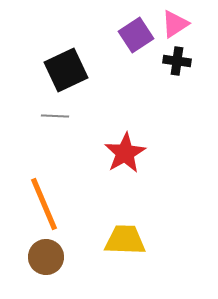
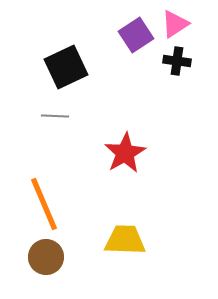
black square: moved 3 px up
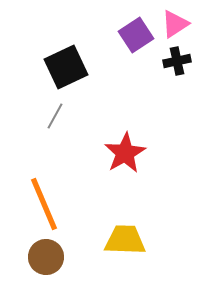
black cross: rotated 20 degrees counterclockwise
gray line: rotated 64 degrees counterclockwise
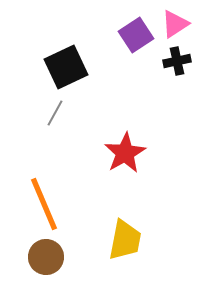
gray line: moved 3 px up
yellow trapezoid: rotated 99 degrees clockwise
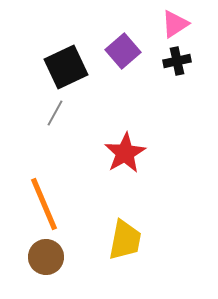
purple square: moved 13 px left, 16 px down; rotated 8 degrees counterclockwise
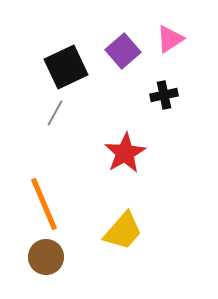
pink triangle: moved 5 px left, 15 px down
black cross: moved 13 px left, 34 px down
yellow trapezoid: moved 2 px left, 9 px up; rotated 30 degrees clockwise
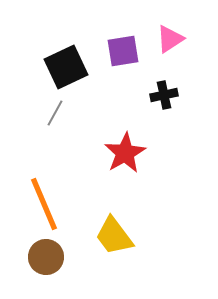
purple square: rotated 32 degrees clockwise
yellow trapezoid: moved 9 px left, 5 px down; rotated 102 degrees clockwise
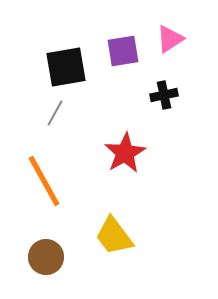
black square: rotated 15 degrees clockwise
orange line: moved 23 px up; rotated 6 degrees counterclockwise
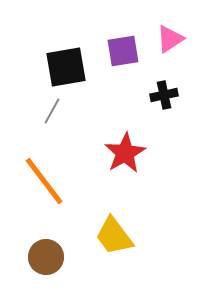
gray line: moved 3 px left, 2 px up
orange line: rotated 8 degrees counterclockwise
